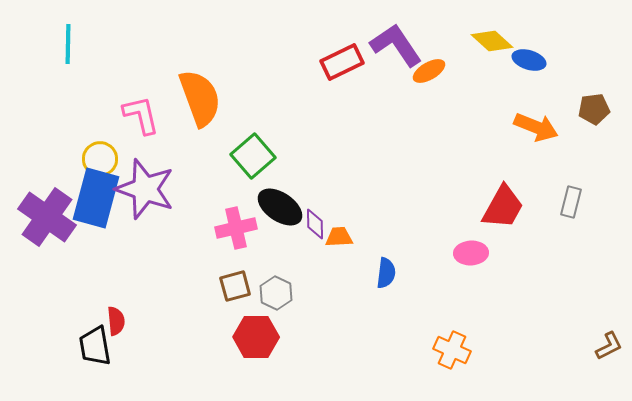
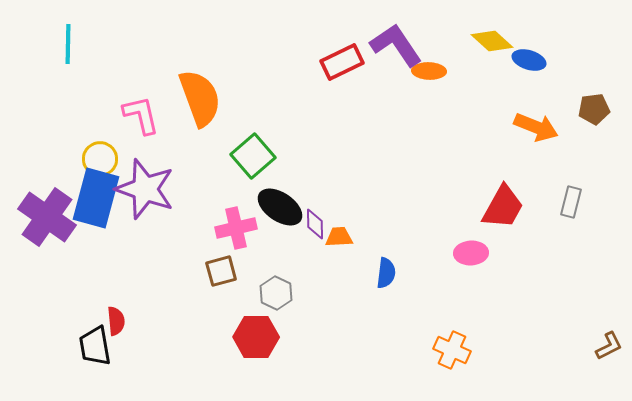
orange ellipse: rotated 32 degrees clockwise
brown square: moved 14 px left, 15 px up
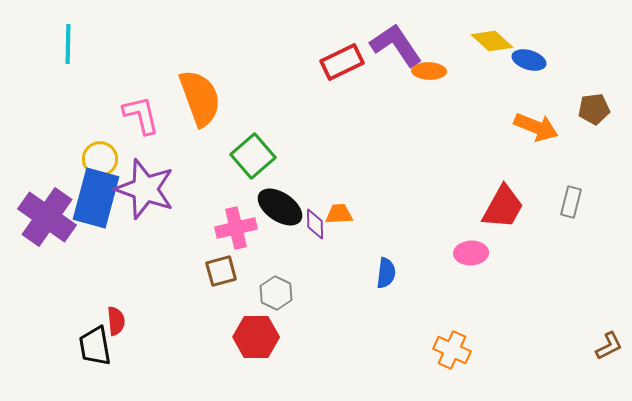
orange trapezoid: moved 23 px up
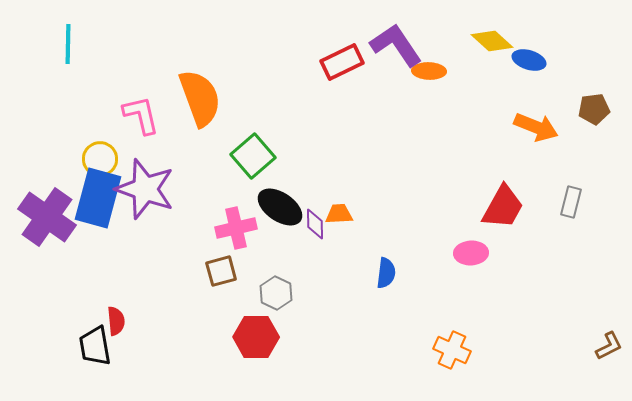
blue rectangle: moved 2 px right
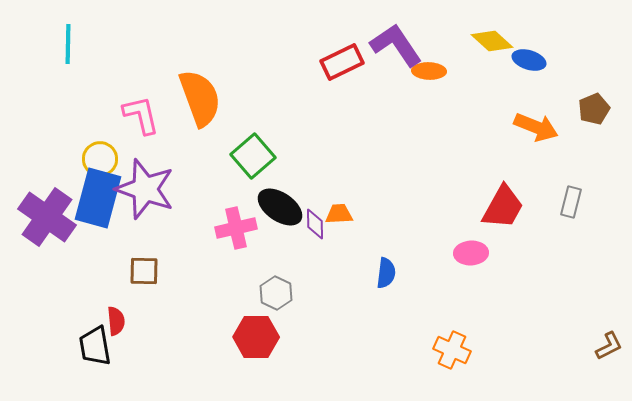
brown pentagon: rotated 16 degrees counterclockwise
brown square: moved 77 px left; rotated 16 degrees clockwise
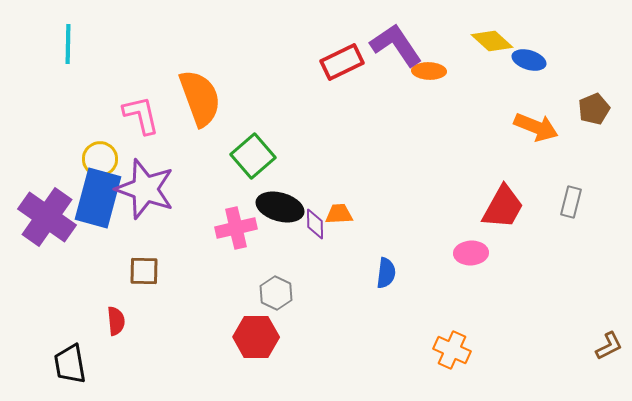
black ellipse: rotated 18 degrees counterclockwise
black trapezoid: moved 25 px left, 18 px down
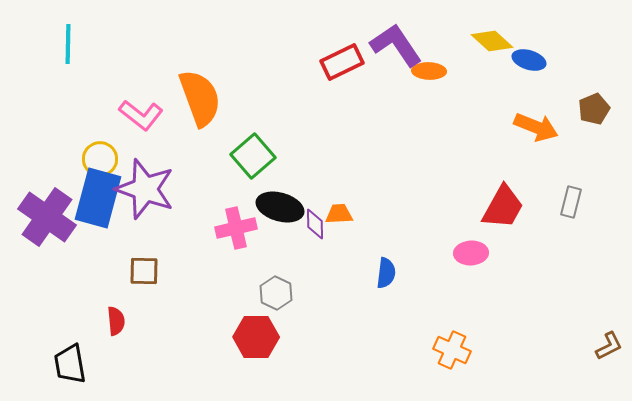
pink L-shape: rotated 141 degrees clockwise
